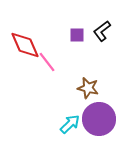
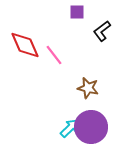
purple square: moved 23 px up
pink line: moved 7 px right, 7 px up
purple circle: moved 8 px left, 8 px down
cyan arrow: moved 4 px down
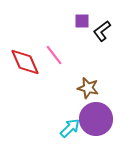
purple square: moved 5 px right, 9 px down
red diamond: moved 17 px down
purple circle: moved 5 px right, 8 px up
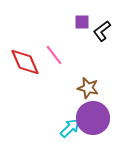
purple square: moved 1 px down
purple circle: moved 3 px left, 1 px up
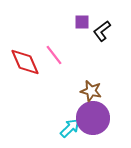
brown star: moved 3 px right, 3 px down
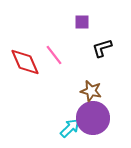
black L-shape: moved 17 px down; rotated 20 degrees clockwise
